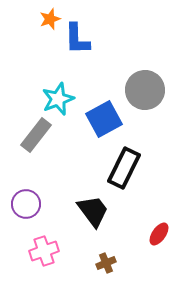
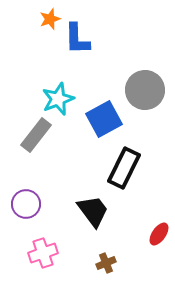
pink cross: moved 1 px left, 2 px down
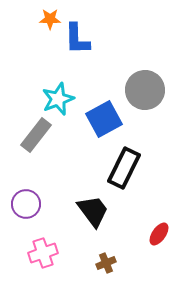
orange star: rotated 20 degrees clockwise
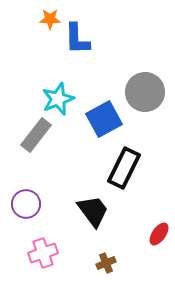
gray circle: moved 2 px down
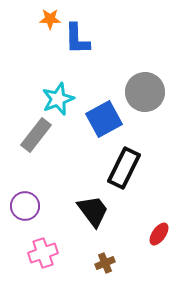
purple circle: moved 1 px left, 2 px down
brown cross: moved 1 px left
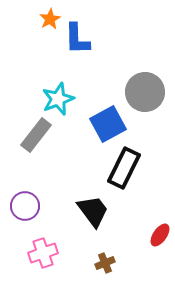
orange star: rotated 30 degrees counterclockwise
blue square: moved 4 px right, 5 px down
red ellipse: moved 1 px right, 1 px down
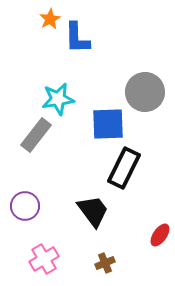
blue L-shape: moved 1 px up
cyan star: rotated 12 degrees clockwise
blue square: rotated 27 degrees clockwise
pink cross: moved 1 px right, 6 px down; rotated 12 degrees counterclockwise
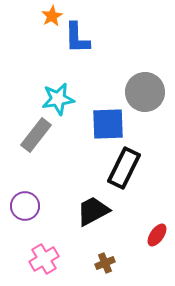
orange star: moved 2 px right, 3 px up
black trapezoid: rotated 81 degrees counterclockwise
red ellipse: moved 3 px left
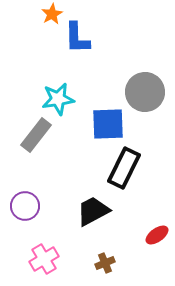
orange star: moved 2 px up
red ellipse: rotated 20 degrees clockwise
